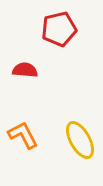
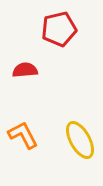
red semicircle: rotated 10 degrees counterclockwise
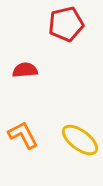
red pentagon: moved 7 px right, 5 px up
yellow ellipse: rotated 24 degrees counterclockwise
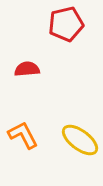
red semicircle: moved 2 px right, 1 px up
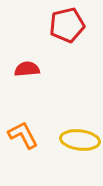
red pentagon: moved 1 px right, 1 px down
yellow ellipse: rotated 30 degrees counterclockwise
